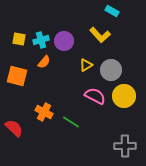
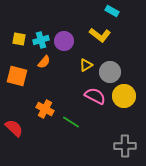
yellow L-shape: rotated 10 degrees counterclockwise
gray circle: moved 1 px left, 2 px down
orange cross: moved 1 px right, 3 px up
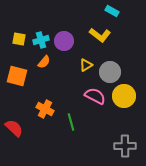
green line: rotated 42 degrees clockwise
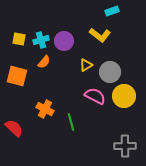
cyan rectangle: rotated 48 degrees counterclockwise
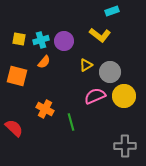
pink semicircle: rotated 50 degrees counterclockwise
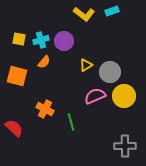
yellow L-shape: moved 16 px left, 21 px up
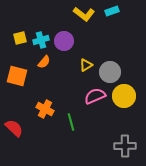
yellow square: moved 1 px right, 1 px up; rotated 24 degrees counterclockwise
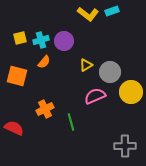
yellow L-shape: moved 4 px right
yellow circle: moved 7 px right, 4 px up
orange cross: rotated 36 degrees clockwise
red semicircle: rotated 18 degrees counterclockwise
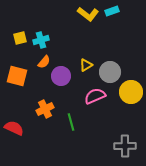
purple circle: moved 3 px left, 35 px down
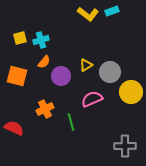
pink semicircle: moved 3 px left, 3 px down
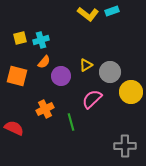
pink semicircle: rotated 20 degrees counterclockwise
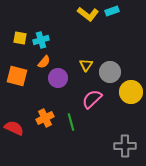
yellow square: rotated 24 degrees clockwise
yellow triangle: rotated 24 degrees counterclockwise
purple circle: moved 3 px left, 2 px down
orange cross: moved 9 px down
